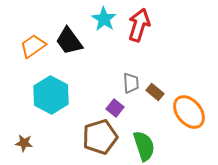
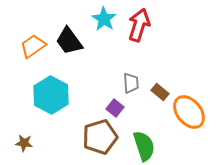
brown rectangle: moved 5 px right
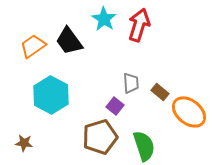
purple square: moved 2 px up
orange ellipse: rotated 12 degrees counterclockwise
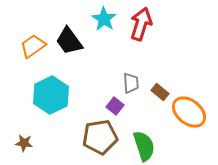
red arrow: moved 2 px right, 1 px up
cyan hexagon: rotated 6 degrees clockwise
brown pentagon: rotated 8 degrees clockwise
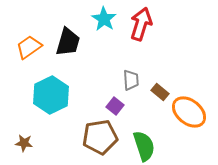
black trapezoid: moved 1 px left, 1 px down; rotated 128 degrees counterclockwise
orange trapezoid: moved 4 px left, 1 px down
gray trapezoid: moved 3 px up
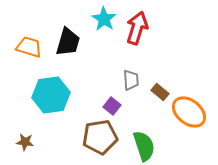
red arrow: moved 4 px left, 4 px down
orange trapezoid: rotated 52 degrees clockwise
cyan hexagon: rotated 18 degrees clockwise
purple square: moved 3 px left
brown star: moved 1 px right, 1 px up
